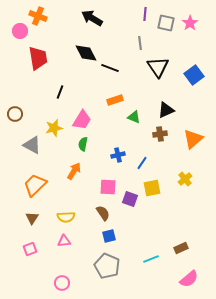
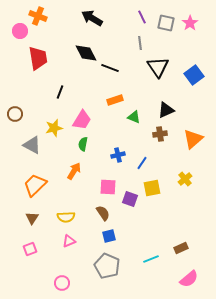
purple line at (145, 14): moved 3 px left, 3 px down; rotated 32 degrees counterclockwise
pink triangle at (64, 241): moved 5 px right; rotated 16 degrees counterclockwise
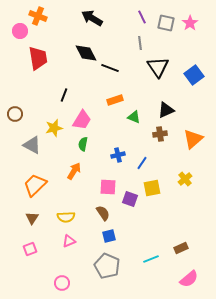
black line at (60, 92): moved 4 px right, 3 px down
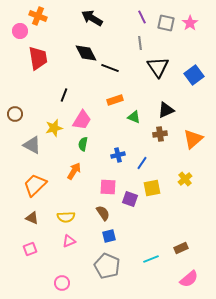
brown triangle at (32, 218): rotated 40 degrees counterclockwise
